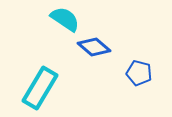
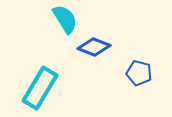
cyan semicircle: rotated 24 degrees clockwise
blue diamond: rotated 20 degrees counterclockwise
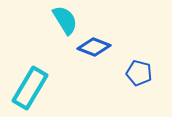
cyan semicircle: moved 1 px down
cyan rectangle: moved 10 px left
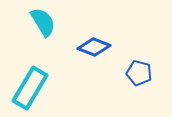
cyan semicircle: moved 22 px left, 2 px down
